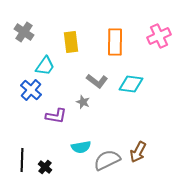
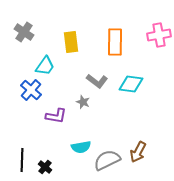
pink cross: moved 1 px up; rotated 15 degrees clockwise
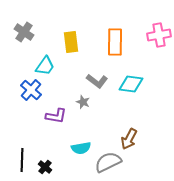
cyan semicircle: moved 1 px down
brown arrow: moved 9 px left, 13 px up
gray semicircle: moved 1 px right, 2 px down
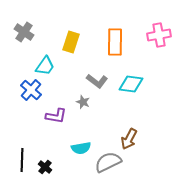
yellow rectangle: rotated 25 degrees clockwise
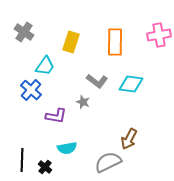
cyan semicircle: moved 14 px left
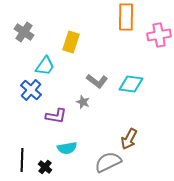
orange rectangle: moved 11 px right, 25 px up
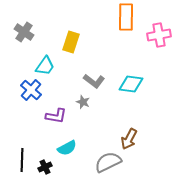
gray L-shape: moved 3 px left
cyan semicircle: rotated 18 degrees counterclockwise
black cross: rotated 24 degrees clockwise
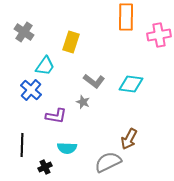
cyan semicircle: rotated 30 degrees clockwise
black line: moved 15 px up
